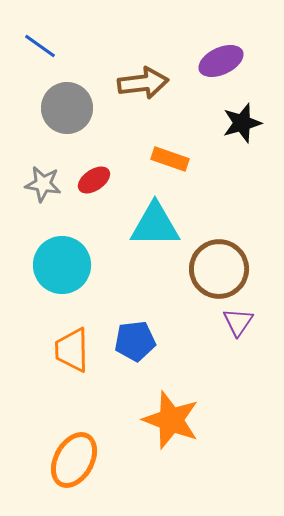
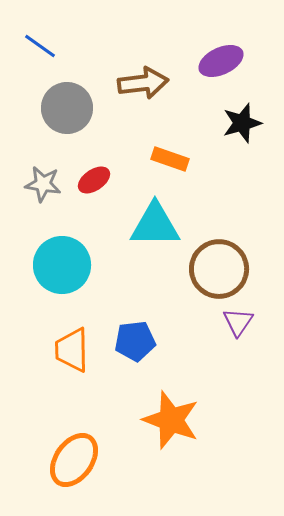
orange ellipse: rotated 6 degrees clockwise
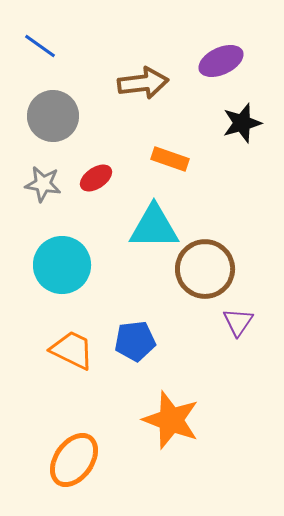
gray circle: moved 14 px left, 8 px down
red ellipse: moved 2 px right, 2 px up
cyan triangle: moved 1 px left, 2 px down
brown circle: moved 14 px left
orange trapezoid: rotated 117 degrees clockwise
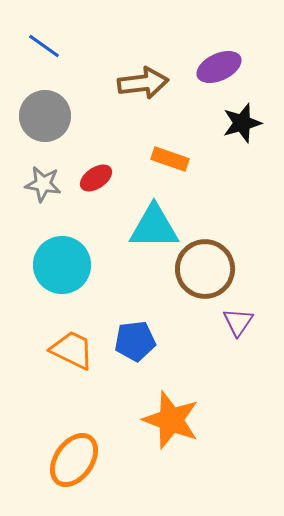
blue line: moved 4 px right
purple ellipse: moved 2 px left, 6 px down
gray circle: moved 8 px left
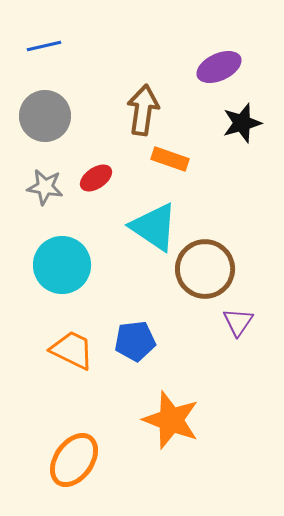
blue line: rotated 48 degrees counterclockwise
brown arrow: moved 27 px down; rotated 75 degrees counterclockwise
gray star: moved 2 px right, 3 px down
cyan triangle: rotated 34 degrees clockwise
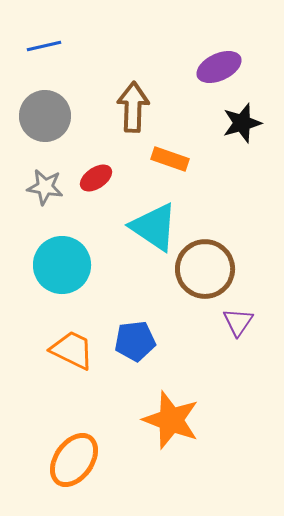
brown arrow: moved 10 px left, 3 px up; rotated 6 degrees counterclockwise
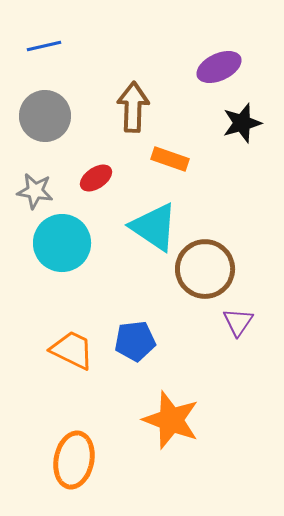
gray star: moved 10 px left, 4 px down
cyan circle: moved 22 px up
orange ellipse: rotated 24 degrees counterclockwise
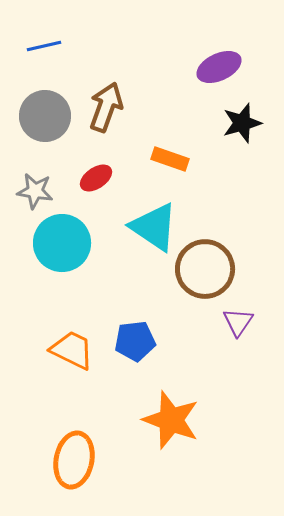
brown arrow: moved 27 px left; rotated 18 degrees clockwise
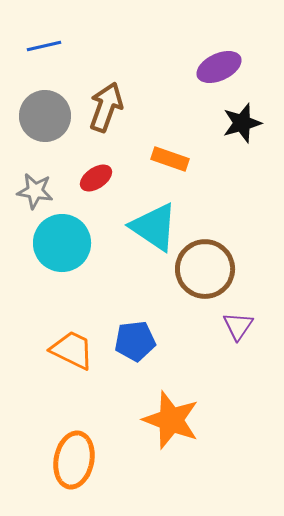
purple triangle: moved 4 px down
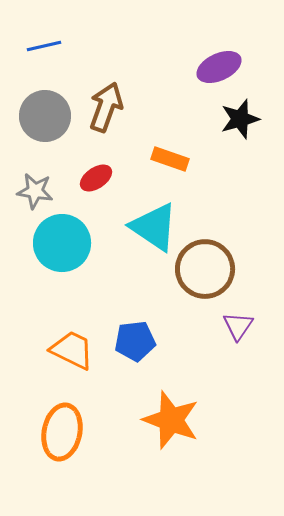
black star: moved 2 px left, 4 px up
orange ellipse: moved 12 px left, 28 px up
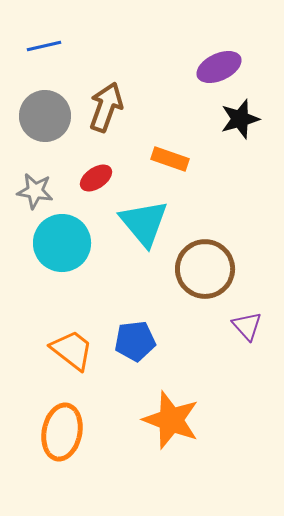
cyan triangle: moved 10 px left, 4 px up; rotated 16 degrees clockwise
purple triangle: moved 9 px right; rotated 16 degrees counterclockwise
orange trapezoid: rotated 12 degrees clockwise
